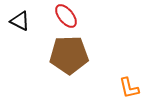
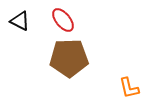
red ellipse: moved 3 px left, 4 px down
brown pentagon: moved 3 px down
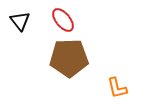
black triangle: rotated 25 degrees clockwise
orange L-shape: moved 12 px left
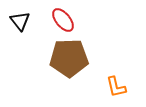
orange L-shape: moved 1 px left, 1 px up
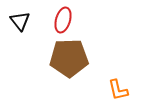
red ellipse: rotated 55 degrees clockwise
orange L-shape: moved 2 px right, 3 px down
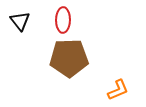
red ellipse: rotated 15 degrees counterclockwise
orange L-shape: rotated 100 degrees counterclockwise
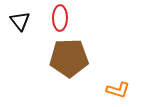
red ellipse: moved 3 px left, 2 px up
orange L-shape: rotated 40 degrees clockwise
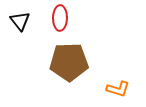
brown pentagon: moved 4 px down
orange L-shape: moved 1 px up
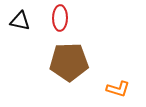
black triangle: rotated 40 degrees counterclockwise
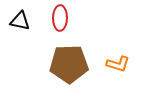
brown pentagon: moved 2 px down
orange L-shape: moved 25 px up
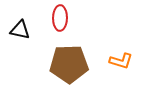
black triangle: moved 9 px down
orange L-shape: moved 3 px right, 3 px up
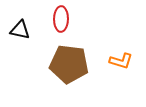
red ellipse: moved 1 px right, 1 px down
brown pentagon: rotated 9 degrees clockwise
